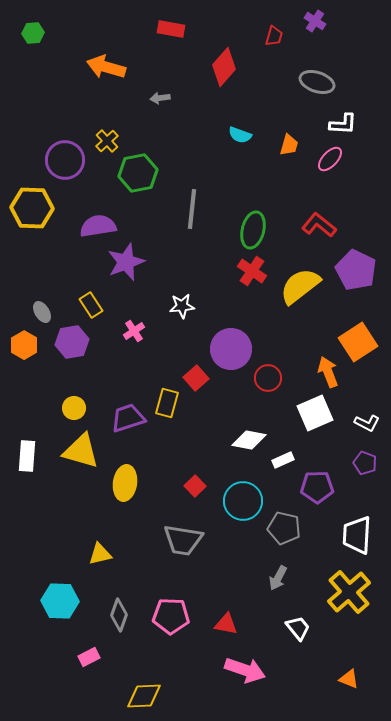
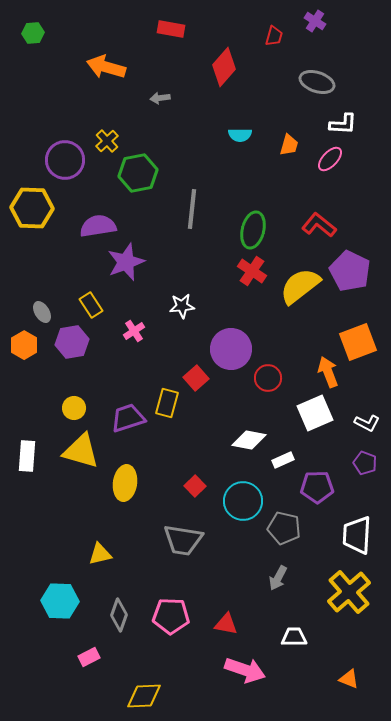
cyan semicircle at (240, 135): rotated 20 degrees counterclockwise
purple pentagon at (356, 270): moved 6 px left, 1 px down
orange square at (358, 342): rotated 12 degrees clockwise
white trapezoid at (298, 628): moved 4 px left, 9 px down; rotated 52 degrees counterclockwise
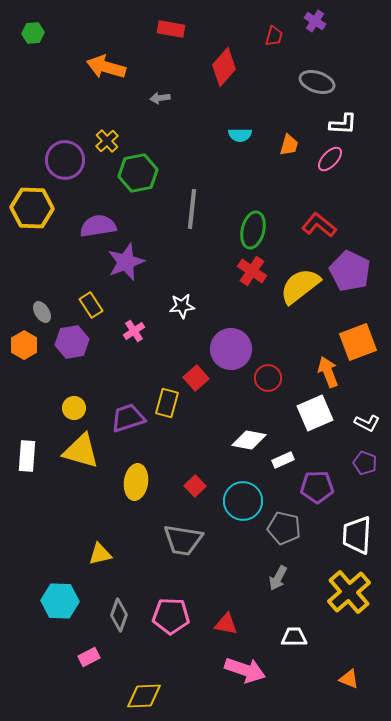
yellow ellipse at (125, 483): moved 11 px right, 1 px up
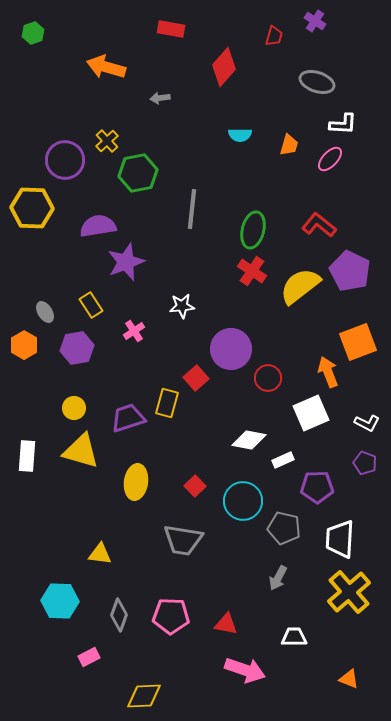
green hexagon at (33, 33): rotated 15 degrees counterclockwise
gray ellipse at (42, 312): moved 3 px right
purple hexagon at (72, 342): moved 5 px right, 6 px down
white square at (315, 413): moved 4 px left
white trapezoid at (357, 535): moved 17 px left, 4 px down
yellow triangle at (100, 554): rotated 20 degrees clockwise
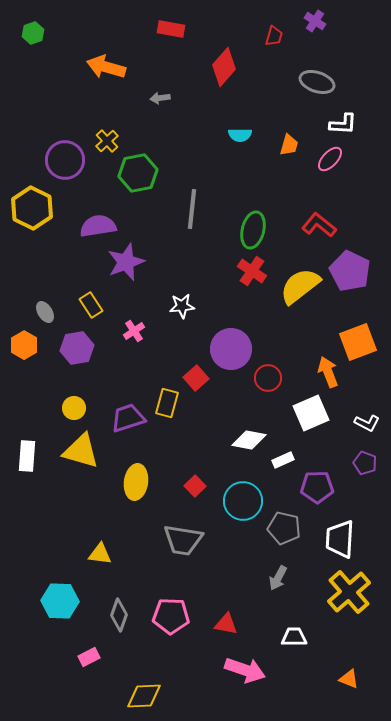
yellow hexagon at (32, 208): rotated 24 degrees clockwise
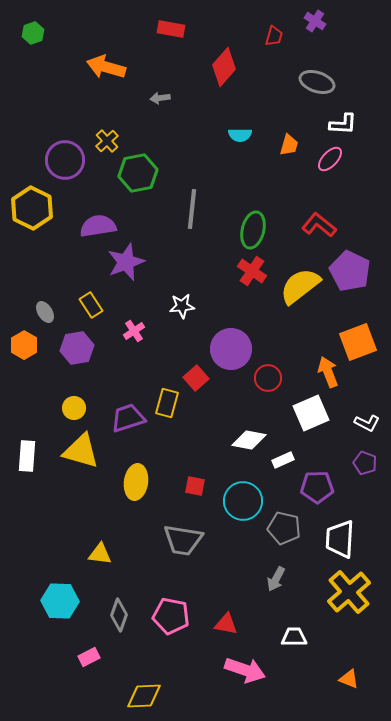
red square at (195, 486): rotated 35 degrees counterclockwise
gray arrow at (278, 578): moved 2 px left, 1 px down
pink pentagon at (171, 616): rotated 9 degrees clockwise
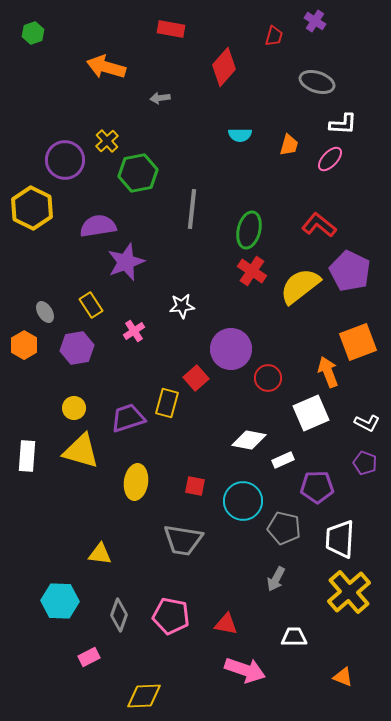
green ellipse at (253, 230): moved 4 px left
orange triangle at (349, 679): moved 6 px left, 2 px up
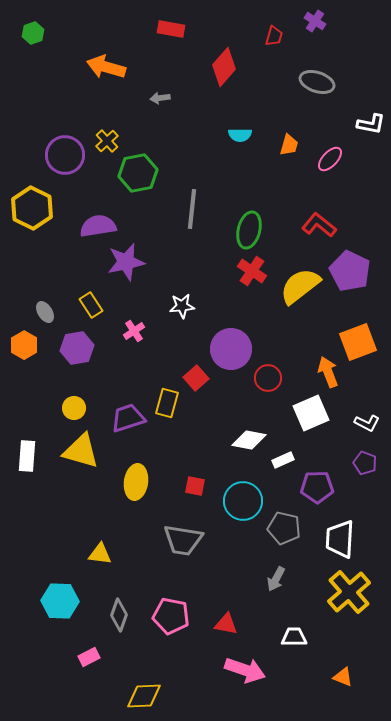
white L-shape at (343, 124): moved 28 px right; rotated 8 degrees clockwise
purple circle at (65, 160): moved 5 px up
purple star at (126, 262): rotated 9 degrees clockwise
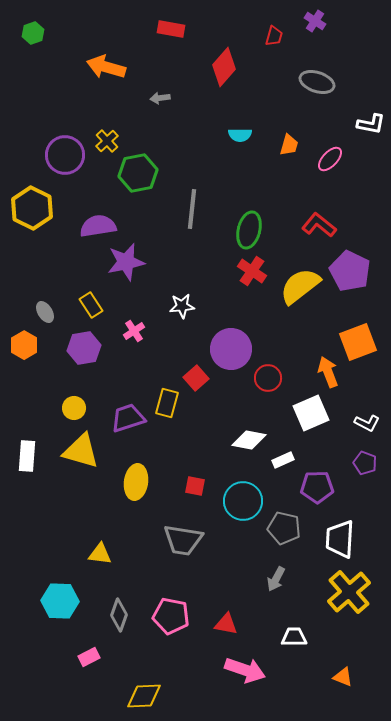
purple hexagon at (77, 348): moved 7 px right
